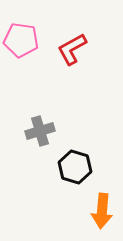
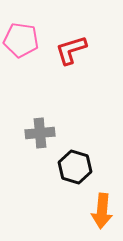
red L-shape: moved 1 px left, 1 px down; rotated 12 degrees clockwise
gray cross: moved 2 px down; rotated 12 degrees clockwise
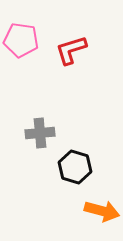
orange arrow: rotated 80 degrees counterclockwise
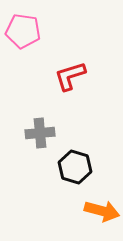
pink pentagon: moved 2 px right, 9 px up
red L-shape: moved 1 px left, 26 px down
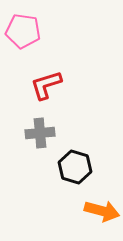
red L-shape: moved 24 px left, 9 px down
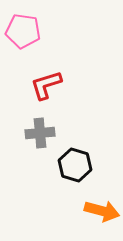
black hexagon: moved 2 px up
